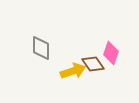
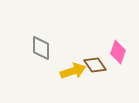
pink diamond: moved 7 px right, 1 px up
brown diamond: moved 2 px right, 1 px down
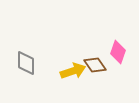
gray diamond: moved 15 px left, 15 px down
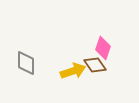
pink diamond: moved 15 px left, 4 px up
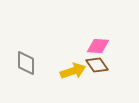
pink diamond: moved 5 px left, 2 px up; rotated 75 degrees clockwise
brown diamond: moved 2 px right
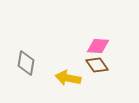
gray diamond: rotated 10 degrees clockwise
yellow arrow: moved 5 px left, 7 px down; rotated 150 degrees counterclockwise
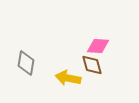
brown diamond: moved 5 px left; rotated 20 degrees clockwise
